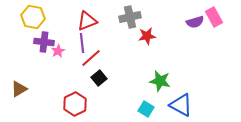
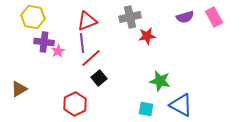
purple semicircle: moved 10 px left, 5 px up
cyan square: rotated 21 degrees counterclockwise
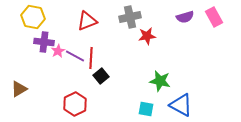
purple line: moved 7 px left, 13 px down; rotated 54 degrees counterclockwise
red line: rotated 45 degrees counterclockwise
black square: moved 2 px right, 2 px up
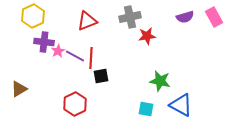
yellow hexagon: moved 1 px up; rotated 25 degrees clockwise
black square: rotated 28 degrees clockwise
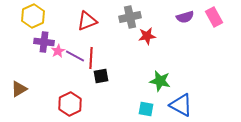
red hexagon: moved 5 px left
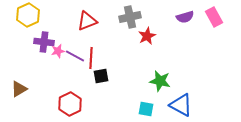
yellow hexagon: moved 5 px left, 1 px up
red star: rotated 18 degrees counterclockwise
pink star: rotated 16 degrees clockwise
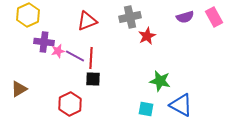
black square: moved 8 px left, 3 px down; rotated 14 degrees clockwise
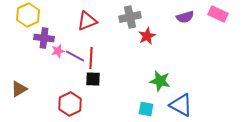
pink rectangle: moved 4 px right, 3 px up; rotated 36 degrees counterclockwise
purple cross: moved 4 px up
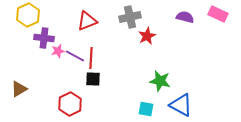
purple semicircle: rotated 150 degrees counterclockwise
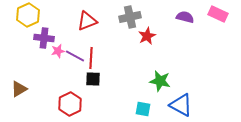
cyan square: moved 3 px left
